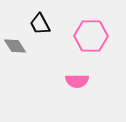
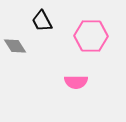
black trapezoid: moved 2 px right, 3 px up
pink semicircle: moved 1 px left, 1 px down
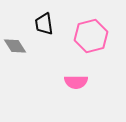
black trapezoid: moved 2 px right, 3 px down; rotated 20 degrees clockwise
pink hexagon: rotated 16 degrees counterclockwise
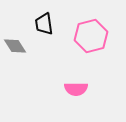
pink semicircle: moved 7 px down
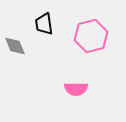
gray diamond: rotated 10 degrees clockwise
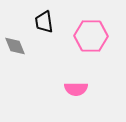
black trapezoid: moved 2 px up
pink hexagon: rotated 16 degrees clockwise
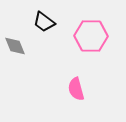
black trapezoid: rotated 45 degrees counterclockwise
pink semicircle: rotated 75 degrees clockwise
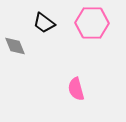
black trapezoid: moved 1 px down
pink hexagon: moved 1 px right, 13 px up
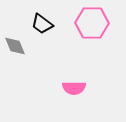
black trapezoid: moved 2 px left, 1 px down
pink semicircle: moved 2 px left, 1 px up; rotated 75 degrees counterclockwise
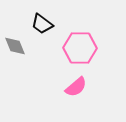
pink hexagon: moved 12 px left, 25 px down
pink semicircle: moved 2 px right, 1 px up; rotated 40 degrees counterclockwise
